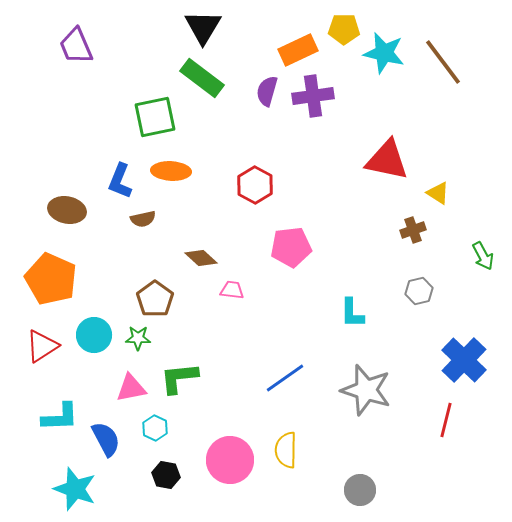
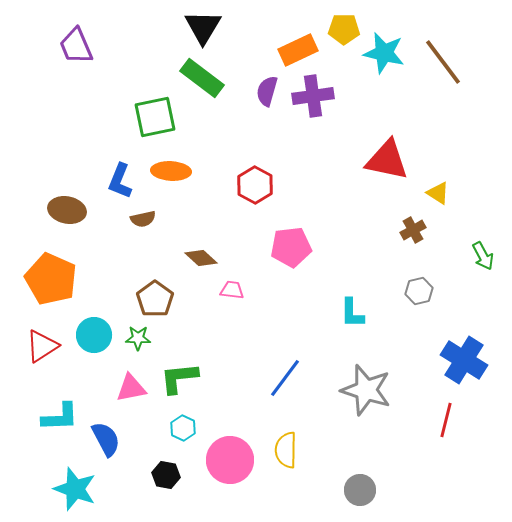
brown cross at (413, 230): rotated 10 degrees counterclockwise
blue cross at (464, 360): rotated 12 degrees counterclockwise
blue line at (285, 378): rotated 18 degrees counterclockwise
cyan hexagon at (155, 428): moved 28 px right
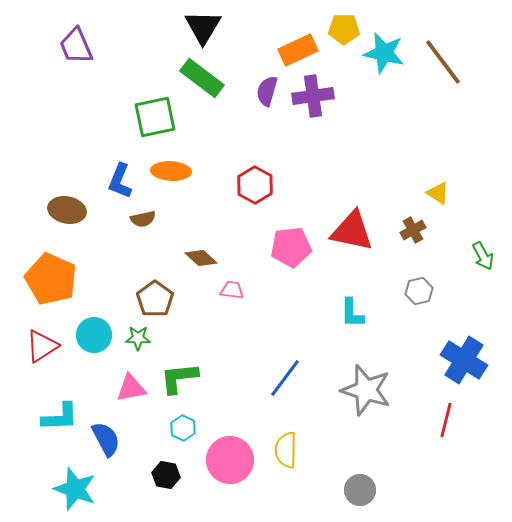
red triangle at (387, 160): moved 35 px left, 71 px down
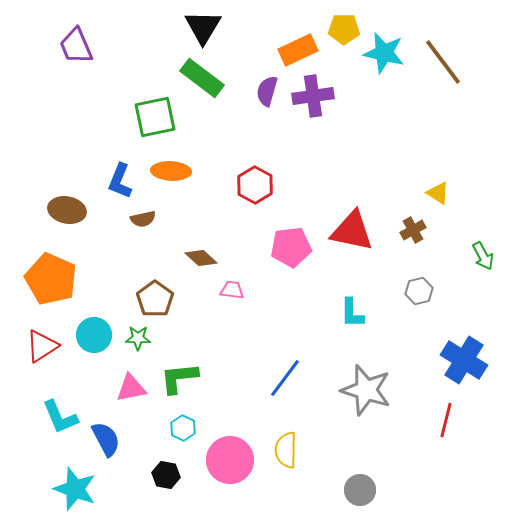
cyan L-shape at (60, 417): rotated 69 degrees clockwise
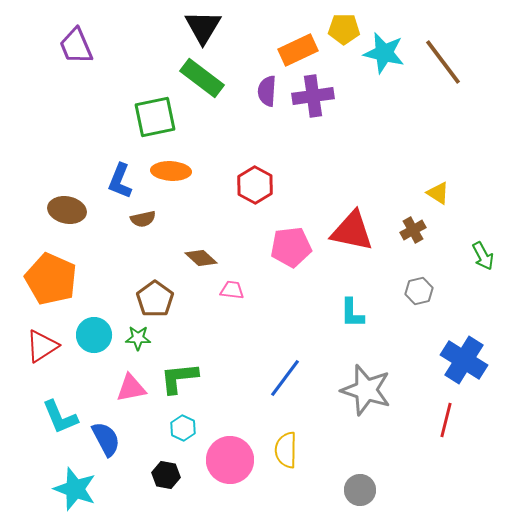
purple semicircle at (267, 91): rotated 12 degrees counterclockwise
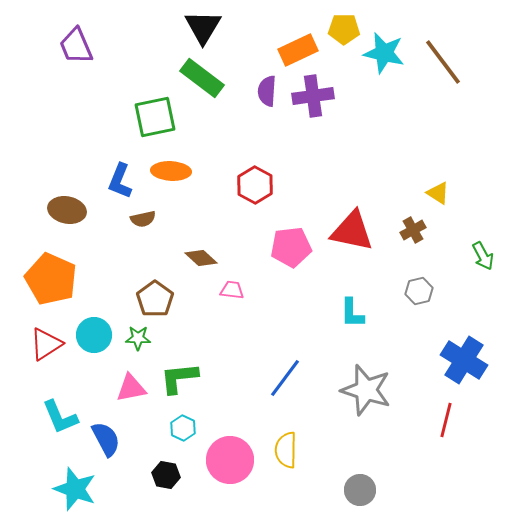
red triangle at (42, 346): moved 4 px right, 2 px up
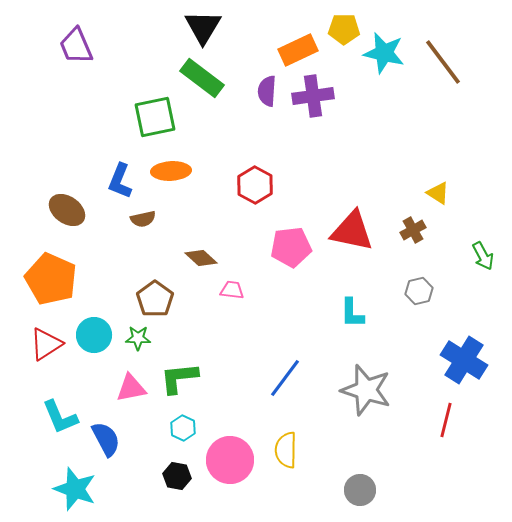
orange ellipse at (171, 171): rotated 6 degrees counterclockwise
brown ellipse at (67, 210): rotated 24 degrees clockwise
black hexagon at (166, 475): moved 11 px right, 1 px down
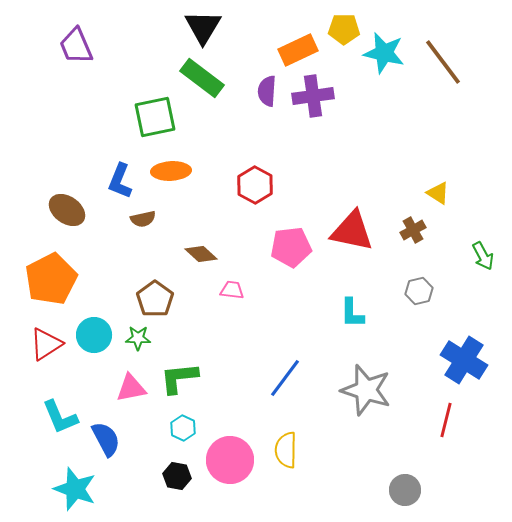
brown diamond at (201, 258): moved 4 px up
orange pentagon at (51, 279): rotated 21 degrees clockwise
gray circle at (360, 490): moved 45 px right
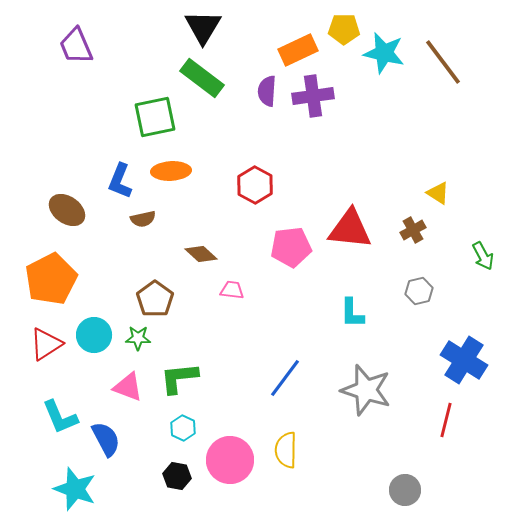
red triangle at (352, 231): moved 2 px left, 2 px up; rotated 6 degrees counterclockwise
pink triangle at (131, 388): moved 3 px left, 1 px up; rotated 32 degrees clockwise
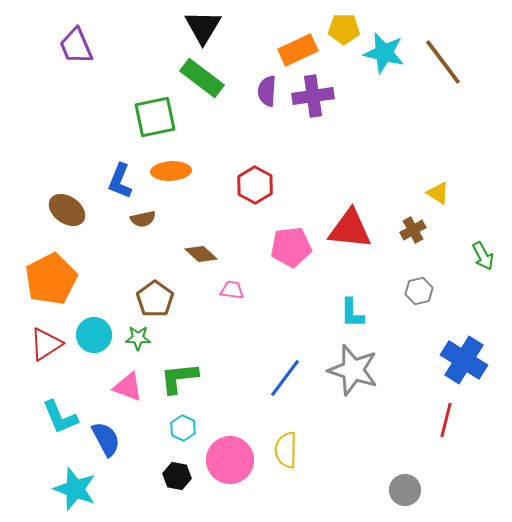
gray star at (366, 390): moved 13 px left, 20 px up
